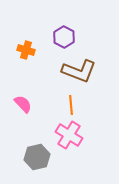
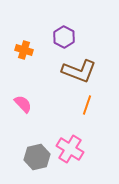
orange cross: moved 2 px left
orange line: moved 16 px right; rotated 24 degrees clockwise
pink cross: moved 1 px right, 14 px down
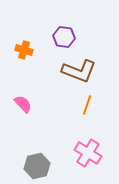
purple hexagon: rotated 20 degrees counterclockwise
pink cross: moved 18 px right, 4 px down
gray hexagon: moved 9 px down
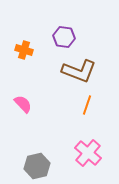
pink cross: rotated 8 degrees clockwise
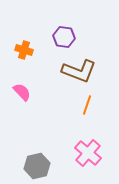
pink semicircle: moved 1 px left, 12 px up
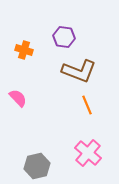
pink semicircle: moved 4 px left, 6 px down
orange line: rotated 42 degrees counterclockwise
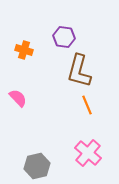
brown L-shape: rotated 84 degrees clockwise
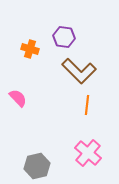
orange cross: moved 6 px right, 1 px up
brown L-shape: rotated 60 degrees counterclockwise
orange line: rotated 30 degrees clockwise
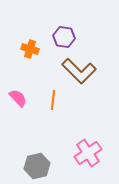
orange line: moved 34 px left, 5 px up
pink cross: rotated 16 degrees clockwise
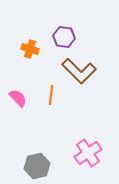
orange line: moved 2 px left, 5 px up
